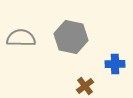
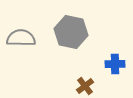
gray hexagon: moved 5 px up
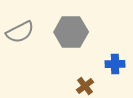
gray hexagon: rotated 12 degrees counterclockwise
gray semicircle: moved 1 px left, 6 px up; rotated 152 degrees clockwise
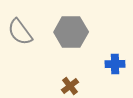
gray semicircle: rotated 80 degrees clockwise
brown cross: moved 15 px left
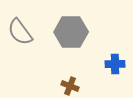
brown cross: rotated 30 degrees counterclockwise
